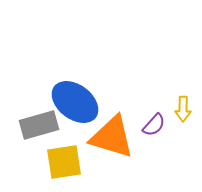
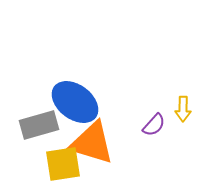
orange triangle: moved 20 px left, 6 px down
yellow square: moved 1 px left, 2 px down
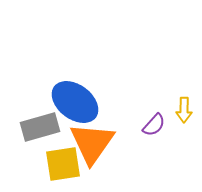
yellow arrow: moved 1 px right, 1 px down
gray rectangle: moved 1 px right, 2 px down
orange triangle: rotated 48 degrees clockwise
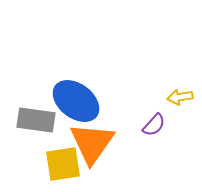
blue ellipse: moved 1 px right, 1 px up
yellow arrow: moved 4 px left, 13 px up; rotated 80 degrees clockwise
gray rectangle: moved 4 px left, 7 px up; rotated 24 degrees clockwise
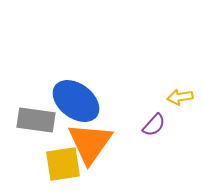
orange triangle: moved 2 px left
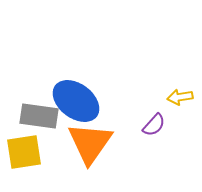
gray rectangle: moved 3 px right, 4 px up
yellow square: moved 39 px left, 12 px up
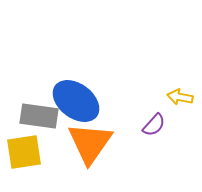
yellow arrow: rotated 20 degrees clockwise
